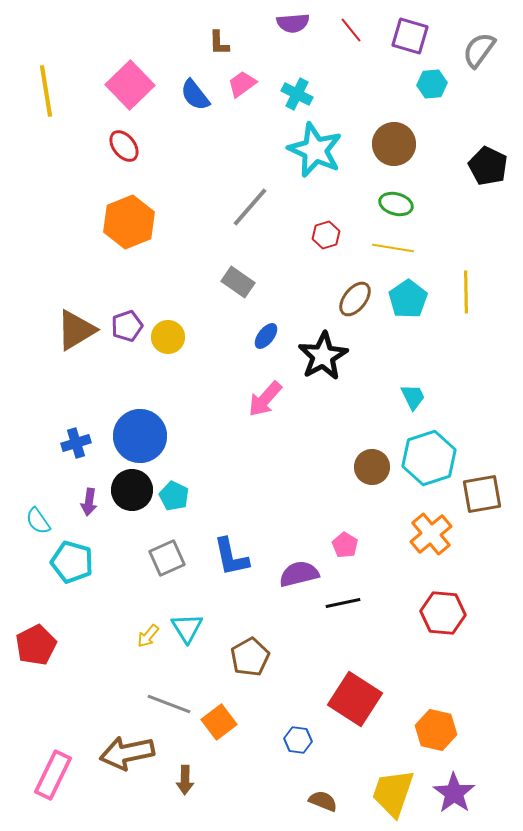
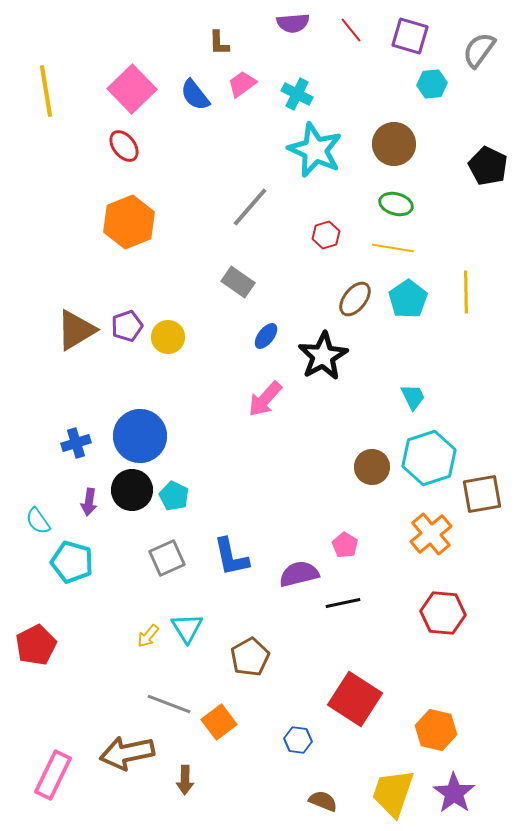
pink square at (130, 85): moved 2 px right, 4 px down
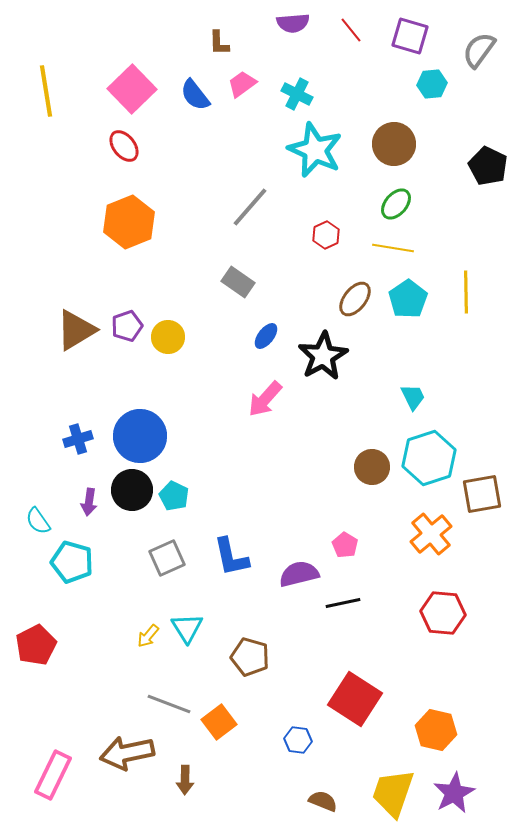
green ellipse at (396, 204): rotated 64 degrees counterclockwise
red hexagon at (326, 235): rotated 8 degrees counterclockwise
blue cross at (76, 443): moved 2 px right, 4 px up
brown pentagon at (250, 657): rotated 27 degrees counterclockwise
purple star at (454, 793): rotated 9 degrees clockwise
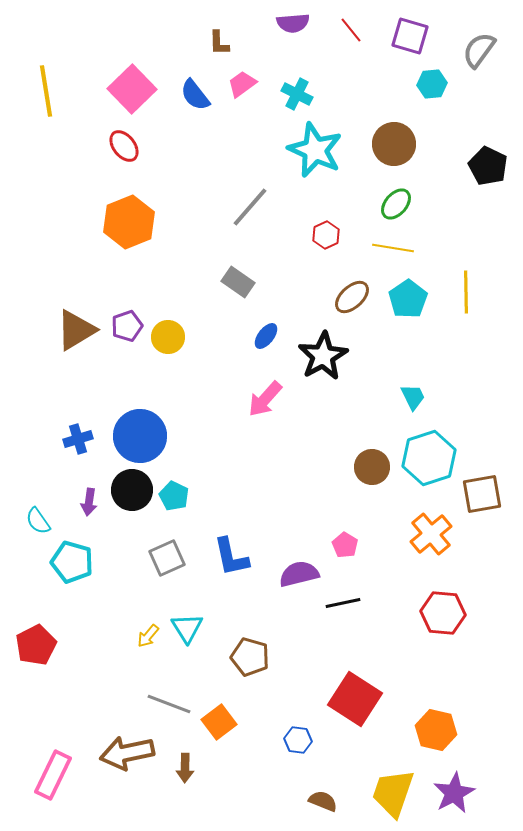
brown ellipse at (355, 299): moved 3 px left, 2 px up; rotated 9 degrees clockwise
brown arrow at (185, 780): moved 12 px up
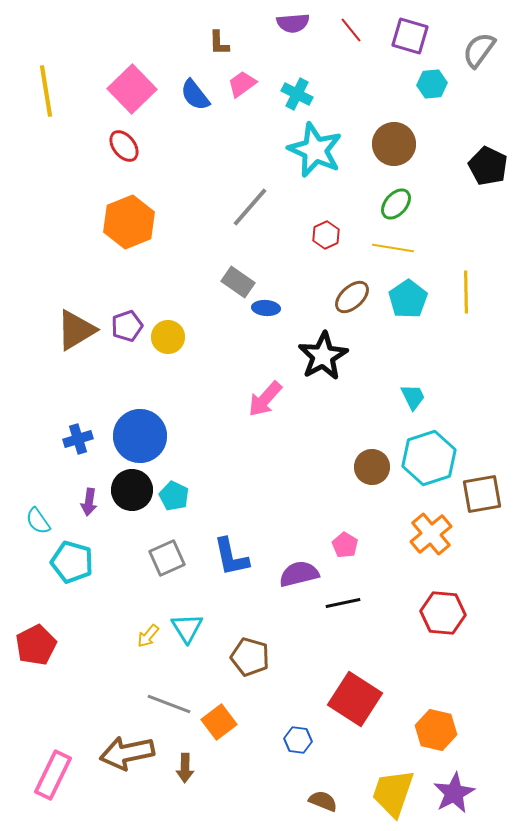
blue ellipse at (266, 336): moved 28 px up; rotated 56 degrees clockwise
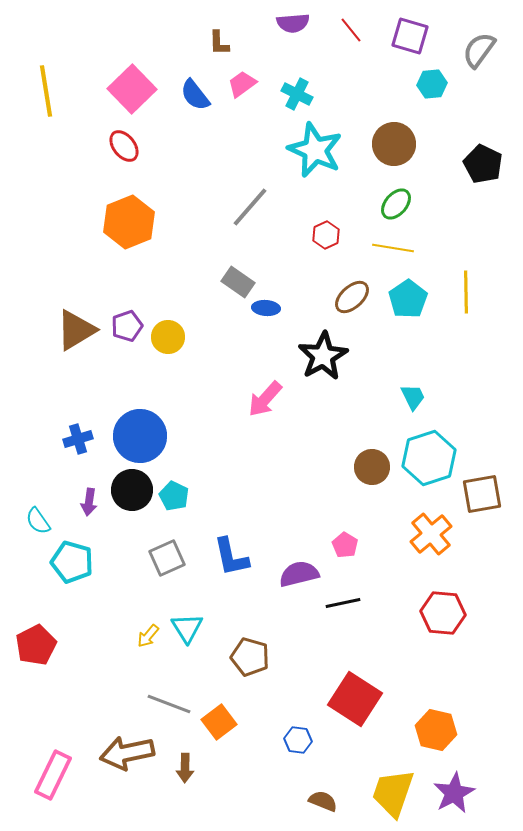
black pentagon at (488, 166): moved 5 px left, 2 px up
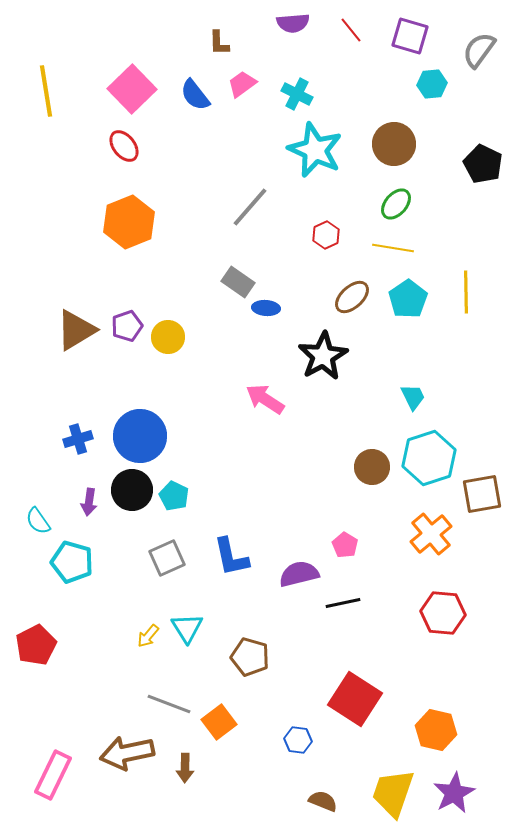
pink arrow at (265, 399): rotated 81 degrees clockwise
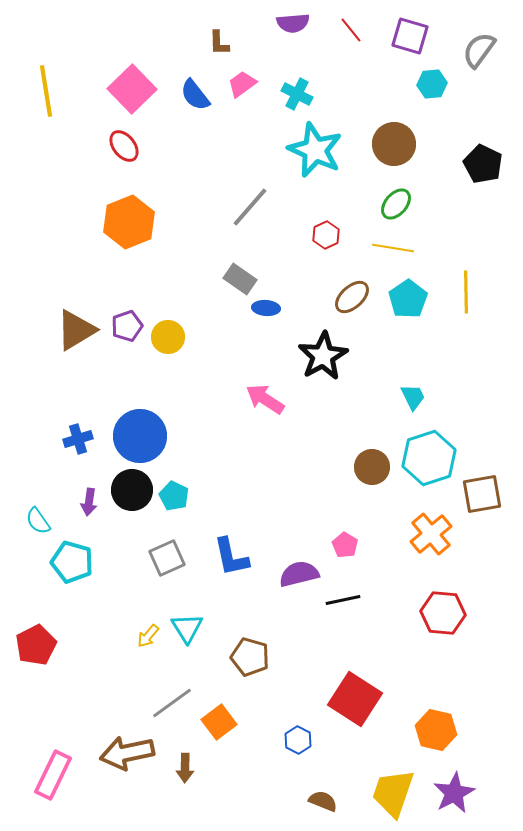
gray rectangle at (238, 282): moved 2 px right, 3 px up
black line at (343, 603): moved 3 px up
gray line at (169, 704): moved 3 px right, 1 px up; rotated 57 degrees counterclockwise
blue hexagon at (298, 740): rotated 20 degrees clockwise
